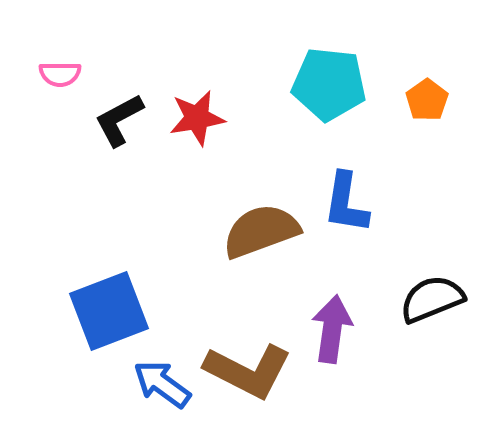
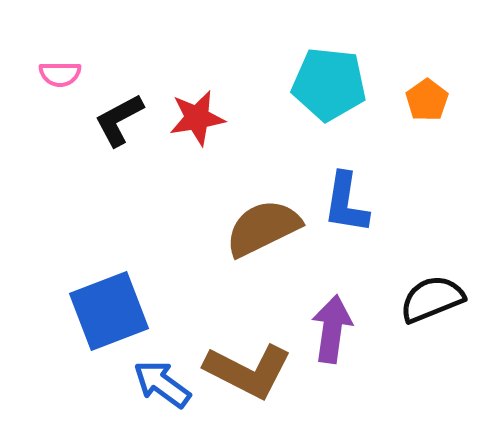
brown semicircle: moved 2 px right, 3 px up; rotated 6 degrees counterclockwise
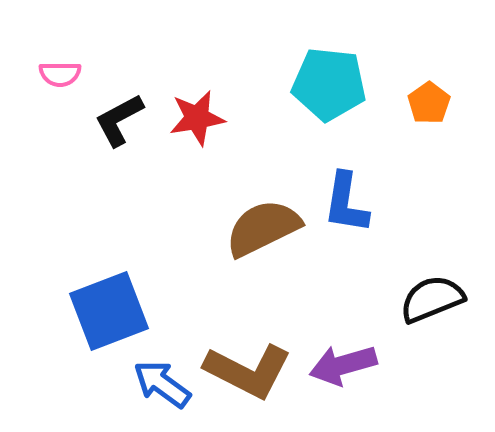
orange pentagon: moved 2 px right, 3 px down
purple arrow: moved 11 px right, 36 px down; rotated 114 degrees counterclockwise
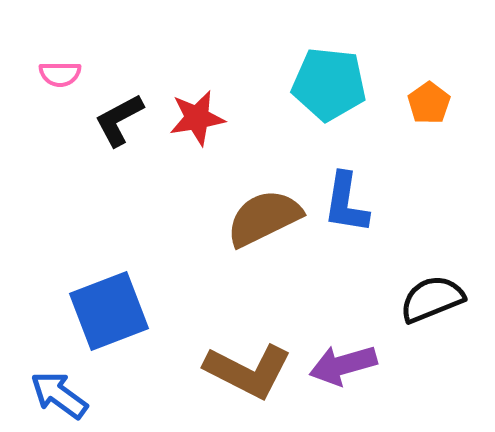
brown semicircle: moved 1 px right, 10 px up
blue arrow: moved 103 px left, 11 px down
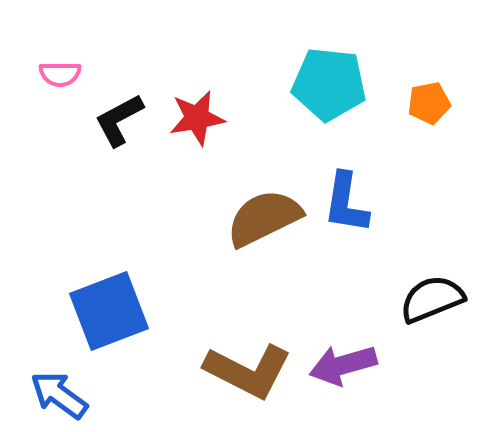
orange pentagon: rotated 24 degrees clockwise
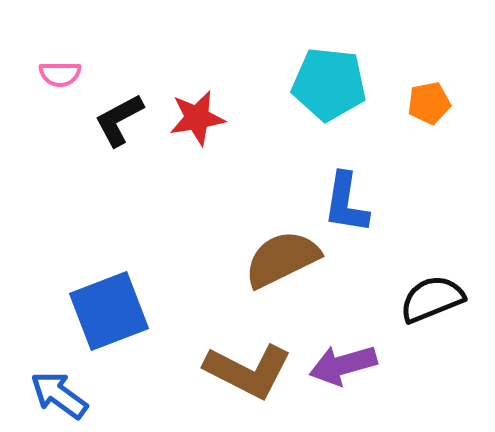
brown semicircle: moved 18 px right, 41 px down
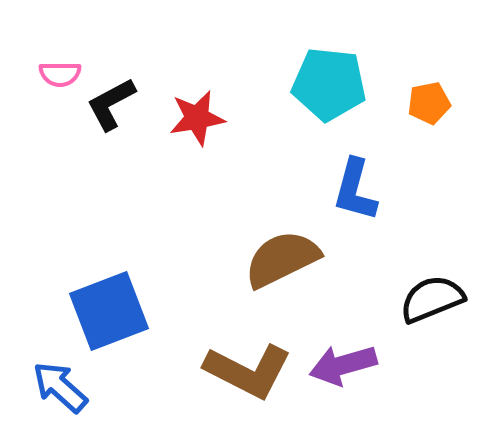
black L-shape: moved 8 px left, 16 px up
blue L-shape: moved 9 px right, 13 px up; rotated 6 degrees clockwise
blue arrow: moved 1 px right, 8 px up; rotated 6 degrees clockwise
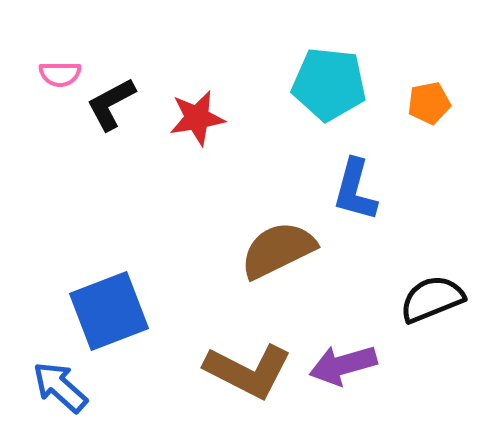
brown semicircle: moved 4 px left, 9 px up
